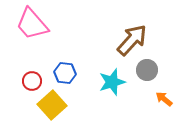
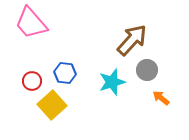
pink trapezoid: moved 1 px left, 1 px up
orange arrow: moved 3 px left, 1 px up
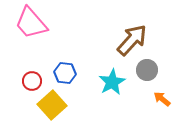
cyan star: rotated 12 degrees counterclockwise
orange arrow: moved 1 px right, 1 px down
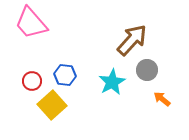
blue hexagon: moved 2 px down
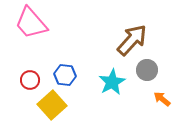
red circle: moved 2 px left, 1 px up
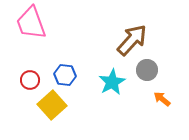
pink trapezoid: rotated 21 degrees clockwise
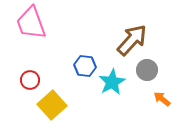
blue hexagon: moved 20 px right, 9 px up
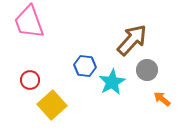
pink trapezoid: moved 2 px left, 1 px up
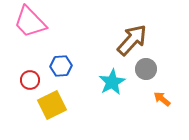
pink trapezoid: moved 1 px right; rotated 24 degrees counterclockwise
blue hexagon: moved 24 px left; rotated 10 degrees counterclockwise
gray circle: moved 1 px left, 1 px up
yellow square: rotated 16 degrees clockwise
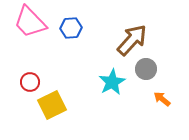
blue hexagon: moved 10 px right, 38 px up
red circle: moved 2 px down
